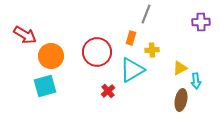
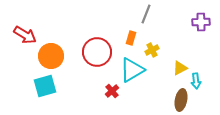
yellow cross: rotated 24 degrees counterclockwise
red cross: moved 4 px right
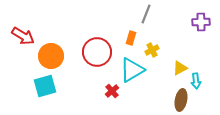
red arrow: moved 2 px left, 1 px down
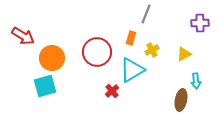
purple cross: moved 1 px left, 1 px down
orange circle: moved 1 px right, 2 px down
yellow triangle: moved 4 px right, 14 px up
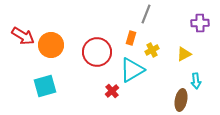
orange circle: moved 1 px left, 13 px up
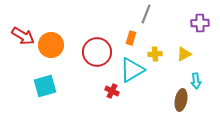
yellow cross: moved 3 px right, 4 px down; rotated 24 degrees clockwise
red cross: rotated 24 degrees counterclockwise
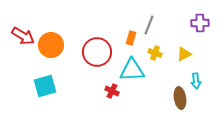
gray line: moved 3 px right, 11 px down
yellow cross: moved 1 px up; rotated 24 degrees clockwise
cyan triangle: rotated 28 degrees clockwise
brown ellipse: moved 1 px left, 2 px up; rotated 20 degrees counterclockwise
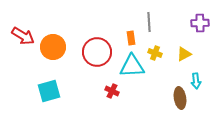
gray line: moved 3 px up; rotated 24 degrees counterclockwise
orange rectangle: rotated 24 degrees counterclockwise
orange circle: moved 2 px right, 2 px down
cyan triangle: moved 4 px up
cyan square: moved 4 px right, 5 px down
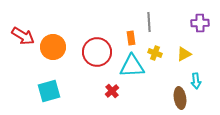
red cross: rotated 24 degrees clockwise
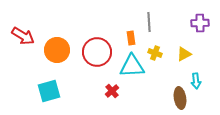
orange circle: moved 4 px right, 3 px down
